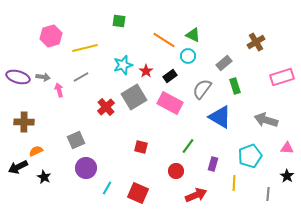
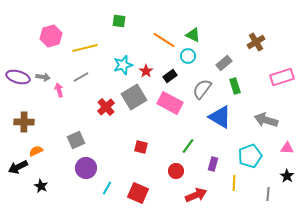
black star at (44, 177): moved 3 px left, 9 px down
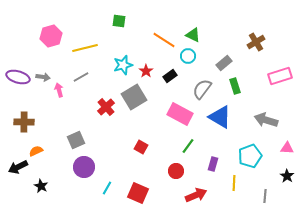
pink rectangle at (282, 77): moved 2 px left, 1 px up
pink rectangle at (170, 103): moved 10 px right, 11 px down
red square at (141, 147): rotated 16 degrees clockwise
purple circle at (86, 168): moved 2 px left, 1 px up
gray line at (268, 194): moved 3 px left, 2 px down
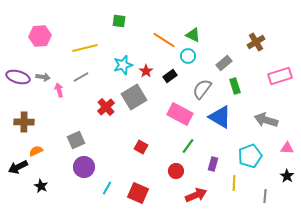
pink hexagon at (51, 36): moved 11 px left; rotated 10 degrees clockwise
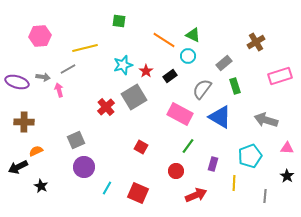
purple ellipse at (18, 77): moved 1 px left, 5 px down
gray line at (81, 77): moved 13 px left, 8 px up
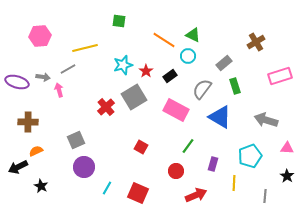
pink rectangle at (180, 114): moved 4 px left, 4 px up
brown cross at (24, 122): moved 4 px right
